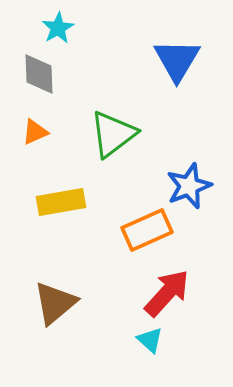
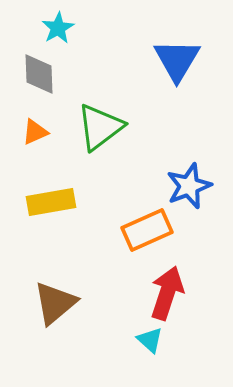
green triangle: moved 13 px left, 7 px up
yellow rectangle: moved 10 px left
red arrow: rotated 24 degrees counterclockwise
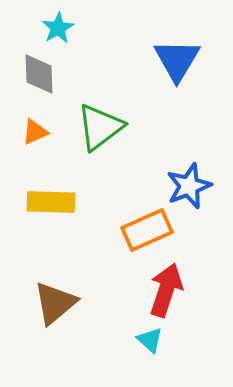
yellow rectangle: rotated 12 degrees clockwise
red arrow: moved 1 px left, 3 px up
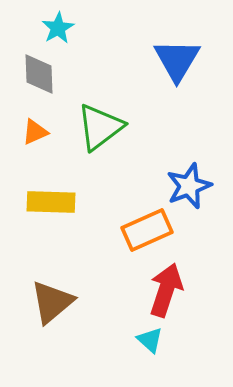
brown triangle: moved 3 px left, 1 px up
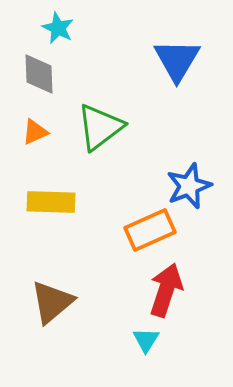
cyan star: rotated 16 degrees counterclockwise
orange rectangle: moved 3 px right
cyan triangle: moved 4 px left; rotated 20 degrees clockwise
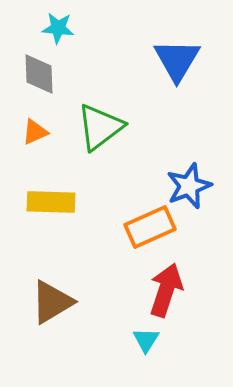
cyan star: rotated 20 degrees counterclockwise
orange rectangle: moved 3 px up
brown triangle: rotated 9 degrees clockwise
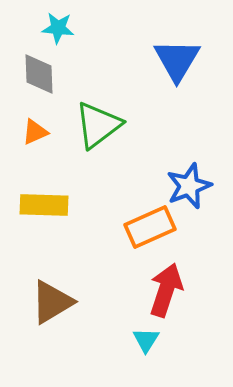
green triangle: moved 2 px left, 2 px up
yellow rectangle: moved 7 px left, 3 px down
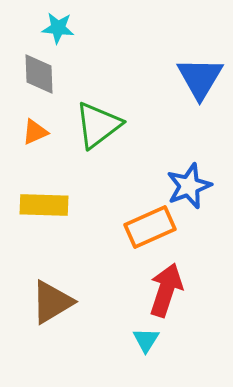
blue triangle: moved 23 px right, 18 px down
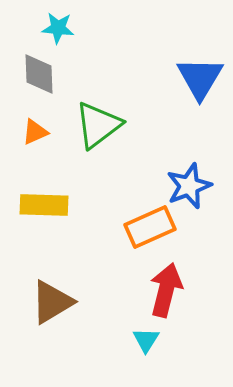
red arrow: rotated 4 degrees counterclockwise
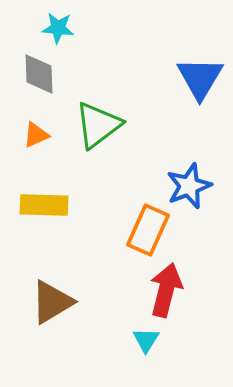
orange triangle: moved 1 px right, 3 px down
orange rectangle: moved 2 px left, 3 px down; rotated 42 degrees counterclockwise
